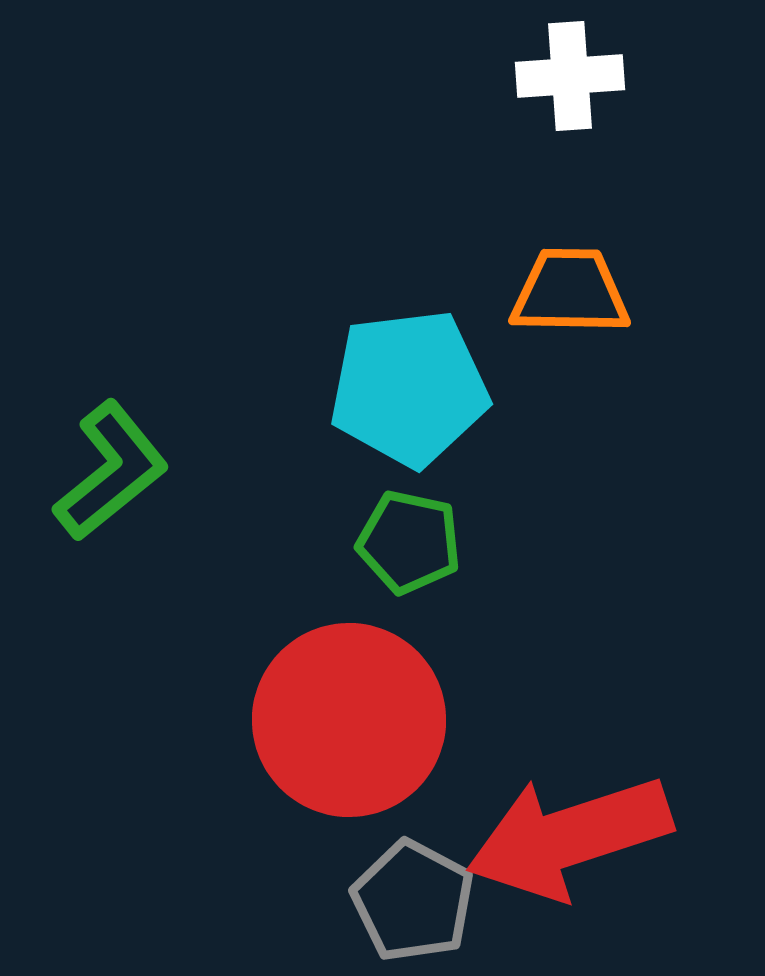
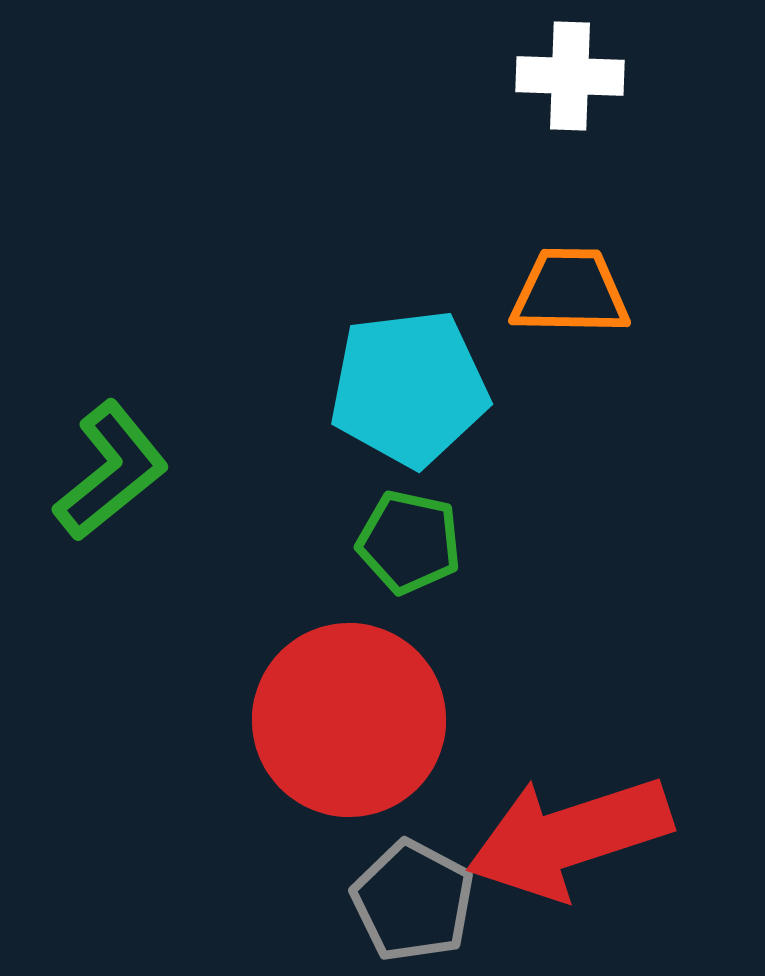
white cross: rotated 6 degrees clockwise
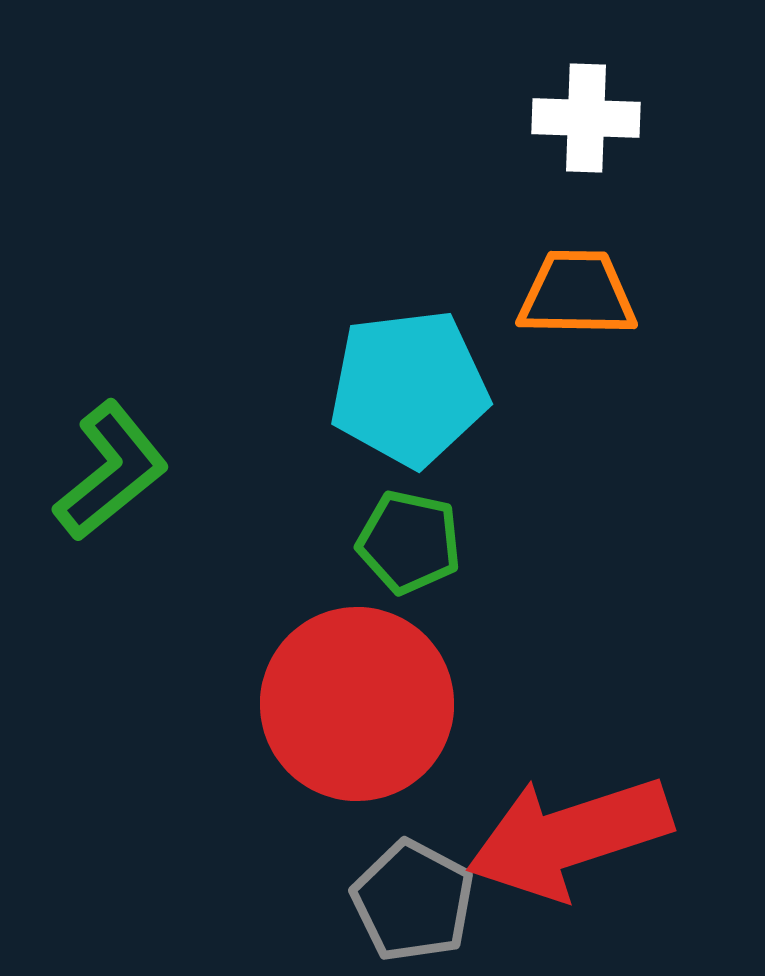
white cross: moved 16 px right, 42 px down
orange trapezoid: moved 7 px right, 2 px down
red circle: moved 8 px right, 16 px up
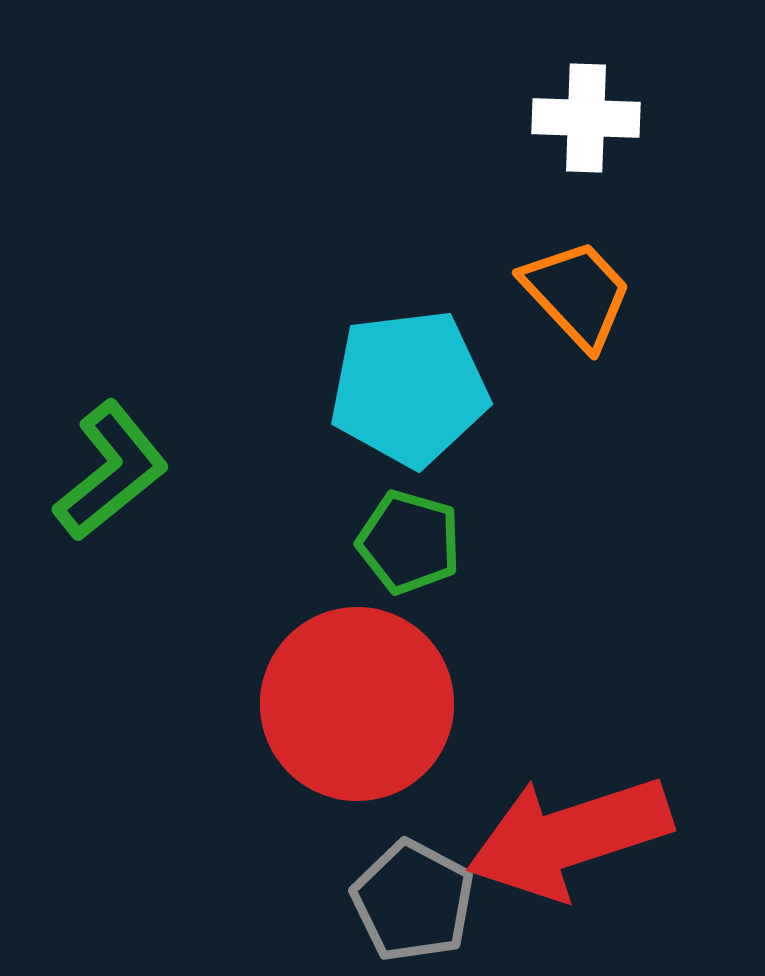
orange trapezoid: rotated 46 degrees clockwise
green pentagon: rotated 4 degrees clockwise
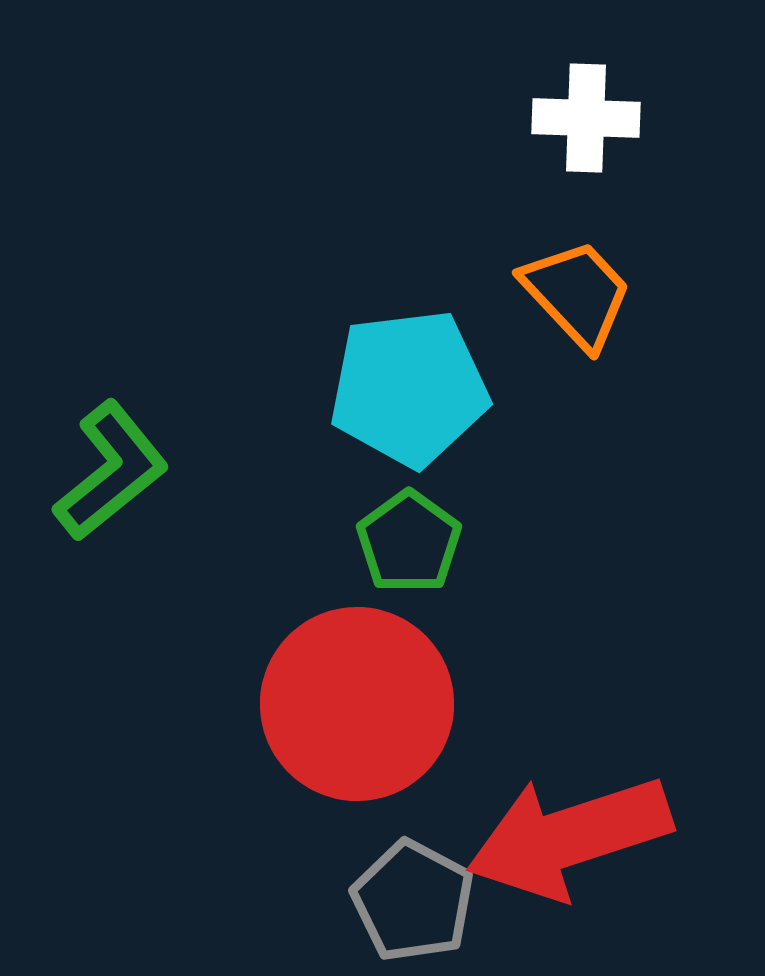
green pentagon: rotated 20 degrees clockwise
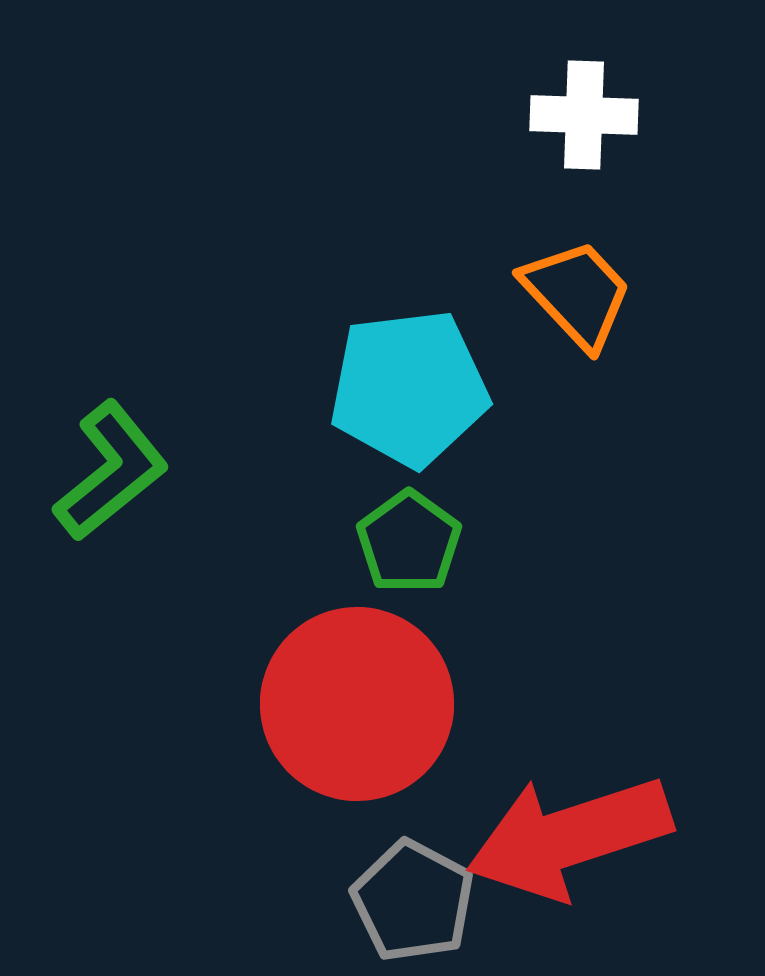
white cross: moved 2 px left, 3 px up
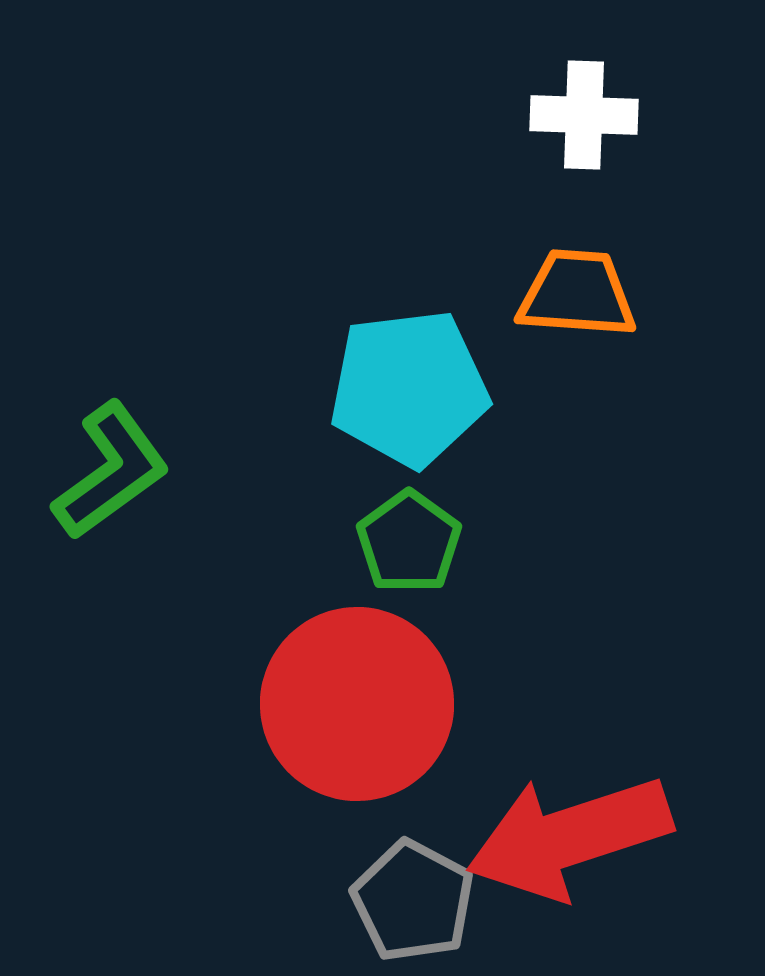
orange trapezoid: rotated 43 degrees counterclockwise
green L-shape: rotated 3 degrees clockwise
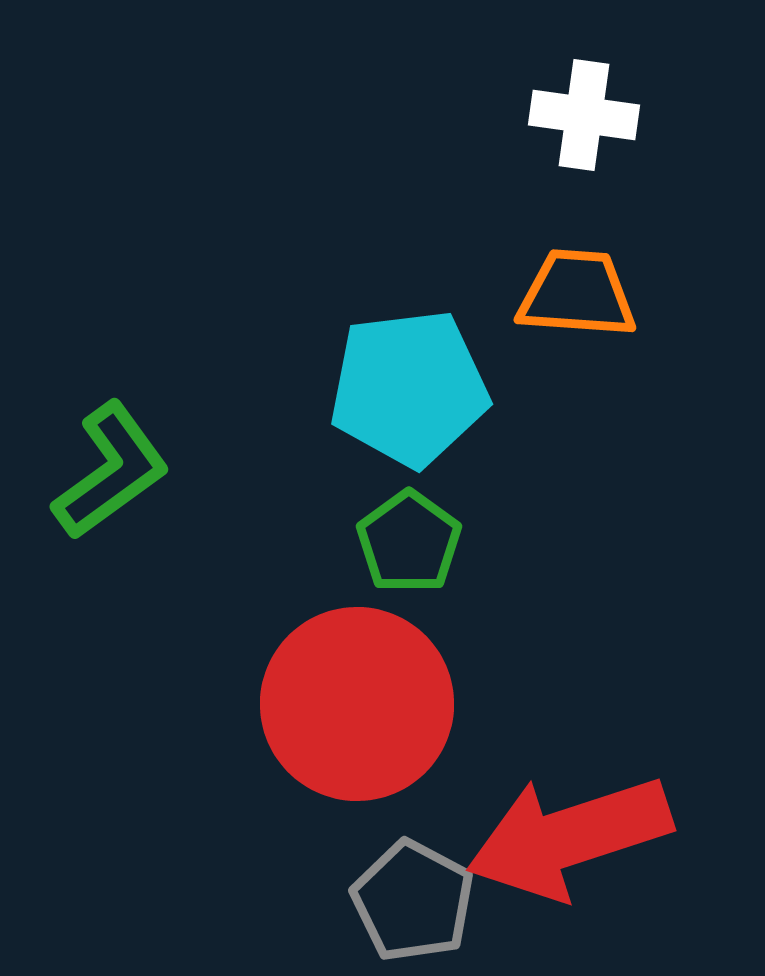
white cross: rotated 6 degrees clockwise
